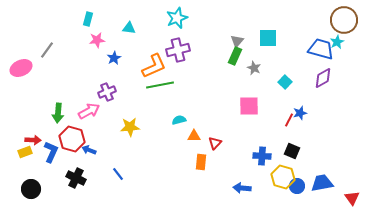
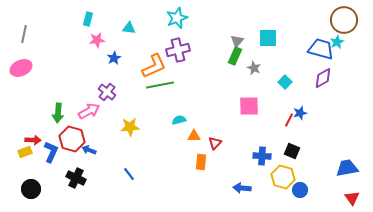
gray line at (47, 50): moved 23 px left, 16 px up; rotated 24 degrees counterclockwise
purple cross at (107, 92): rotated 30 degrees counterclockwise
blue line at (118, 174): moved 11 px right
blue trapezoid at (322, 183): moved 25 px right, 15 px up
blue circle at (297, 186): moved 3 px right, 4 px down
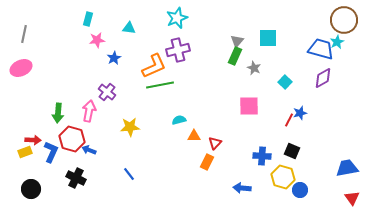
pink arrow at (89, 111): rotated 50 degrees counterclockwise
orange rectangle at (201, 162): moved 6 px right; rotated 21 degrees clockwise
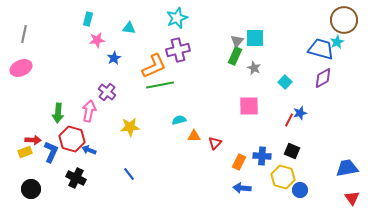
cyan square at (268, 38): moved 13 px left
orange rectangle at (207, 162): moved 32 px right
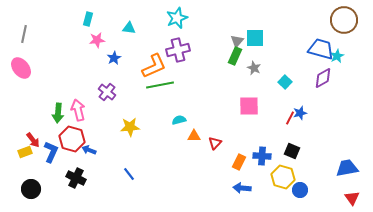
cyan star at (337, 42): moved 14 px down
pink ellipse at (21, 68): rotated 75 degrees clockwise
pink arrow at (89, 111): moved 11 px left, 1 px up; rotated 25 degrees counterclockwise
red line at (289, 120): moved 1 px right, 2 px up
red arrow at (33, 140): rotated 49 degrees clockwise
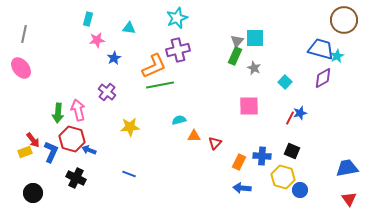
blue line at (129, 174): rotated 32 degrees counterclockwise
black circle at (31, 189): moved 2 px right, 4 px down
red triangle at (352, 198): moved 3 px left, 1 px down
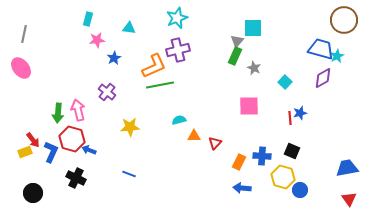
cyan square at (255, 38): moved 2 px left, 10 px up
red line at (290, 118): rotated 32 degrees counterclockwise
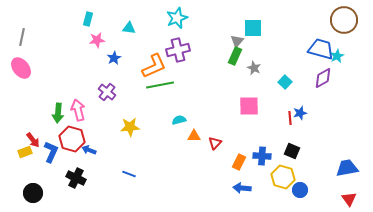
gray line at (24, 34): moved 2 px left, 3 px down
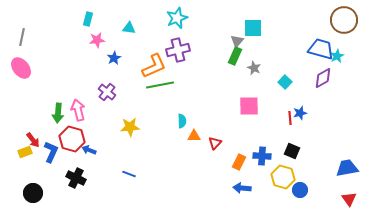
cyan semicircle at (179, 120): moved 3 px right, 1 px down; rotated 104 degrees clockwise
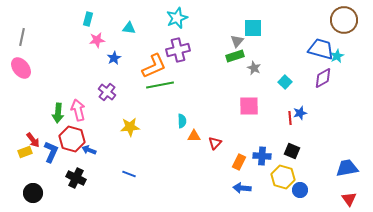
green rectangle at (235, 56): rotated 48 degrees clockwise
